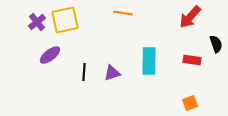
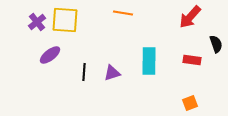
yellow square: rotated 16 degrees clockwise
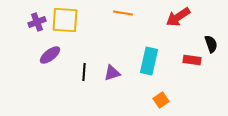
red arrow: moved 12 px left; rotated 15 degrees clockwise
purple cross: rotated 18 degrees clockwise
black semicircle: moved 5 px left
cyan rectangle: rotated 12 degrees clockwise
orange square: moved 29 px left, 3 px up; rotated 14 degrees counterclockwise
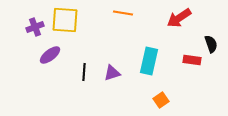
red arrow: moved 1 px right, 1 px down
purple cross: moved 2 px left, 5 px down
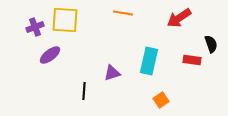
black line: moved 19 px down
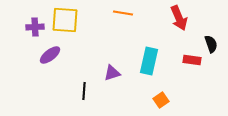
red arrow: rotated 80 degrees counterclockwise
purple cross: rotated 18 degrees clockwise
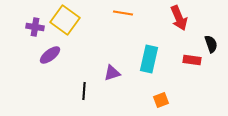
yellow square: rotated 32 degrees clockwise
purple cross: rotated 12 degrees clockwise
cyan rectangle: moved 2 px up
orange square: rotated 14 degrees clockwise
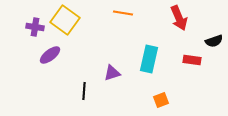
black semicircle: moved 3 px right, 3 px up; rotated 90 degrees clockwise
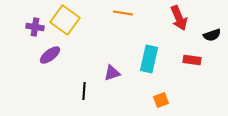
black semicircle: moved 2 px left, 6 px up
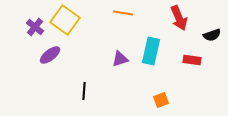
purple cross: rotated 30 degrees clockwise
cyan rectangle: moved 2 px right, 8 px up
purple triangle: moved 8 px right, 14 px up
